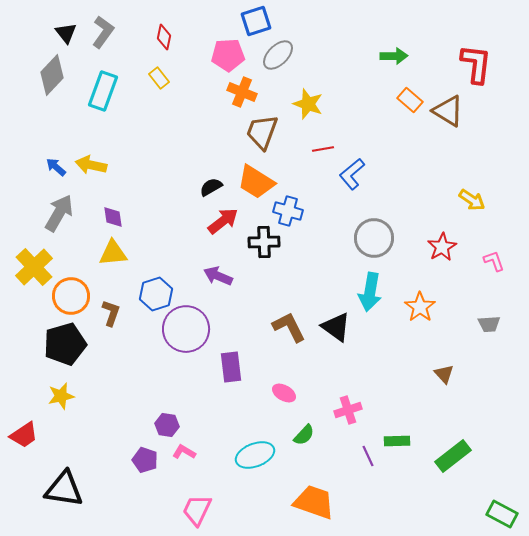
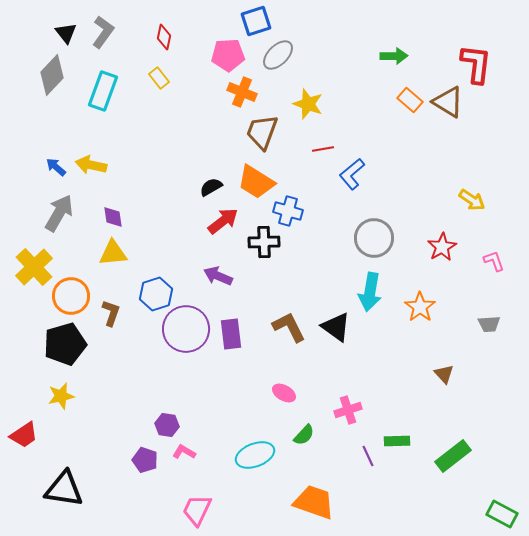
brown triangle at (448, 111): moved 9 px up
purple rectangle at (231, 367): moved 33 px up
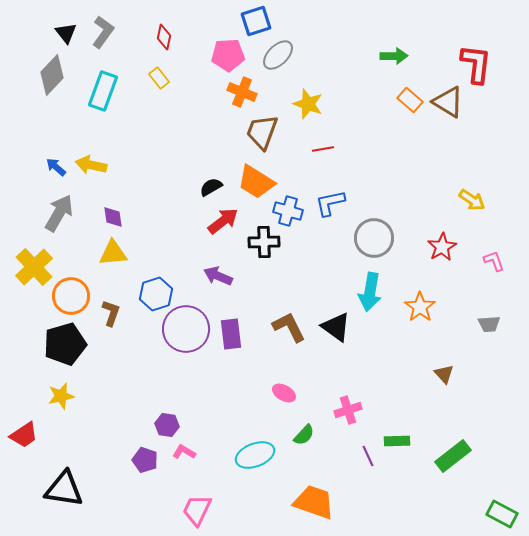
blue L-shape at (352, 174): moved 22 px left, 29 px down; rotated 28 degrees clockwise
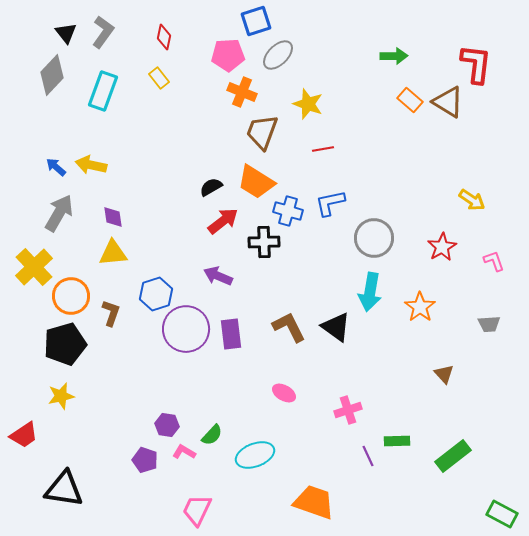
green semicircle at (304, 435): moved 92 px left
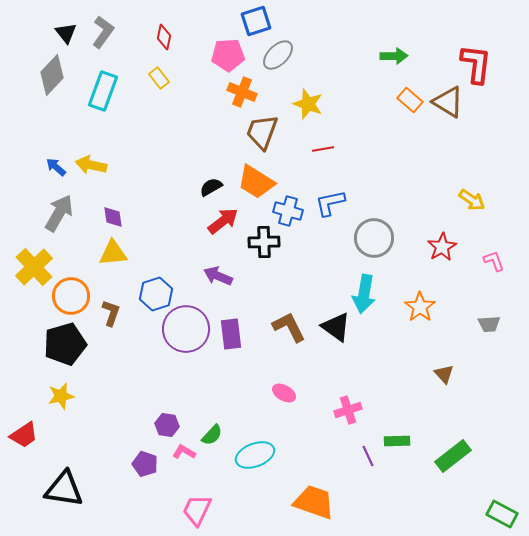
cyan arrow at (370, 292): moved 6 px left, 2 px down
purple pentagon at (145, 460): moved 4 px down
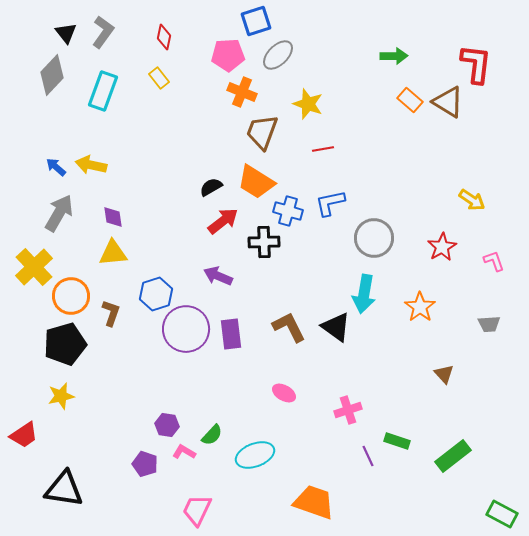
green rectangle at (397, 441): rotated 20 degrees clockwise
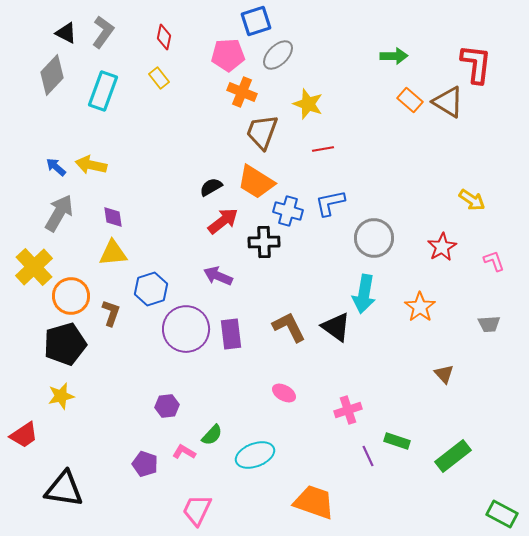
black triangle at (66, 33): rotated 25 degrees counterclockwise
blue hexagon at (156, 294): moved 5 px left, 5 px up
purple hexagon at (167, 425): moved 19 px up; rotated 15 degrees counterclockwise
